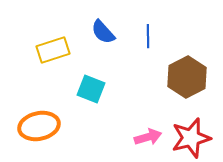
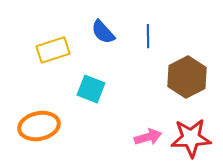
red star: rotated 12 degrees clockwise
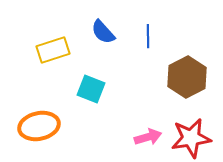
red star: rotated 6 degrees counterclockwise
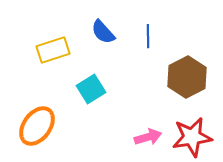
cyan square: rotated 36 degrees clockwise
orange ellipse: moved 2 px left; rotated 42 degrees counterclockwise
red star: moved 1 px right, 1 px up
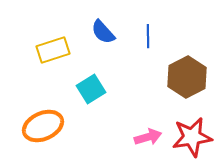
orange ellipse: moved 6 px right; rotated 30 degrees clockwise
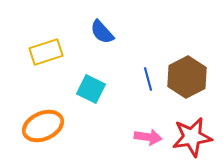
blue semicircle: moved 1 px left
blue line: moved 43 px down; rotated 15 degrees counterclockwise
yellow rectangle: moved 7 px left, 2 px down
cyan square: rotated 32 degrees counterclockwise
pink arrow: rotated 24 degrees clockwise
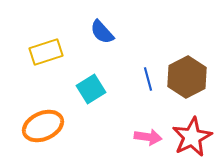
cyan square: rotated 32 degrees clockwise
red star: rotated 18 degrees counterclockwise
